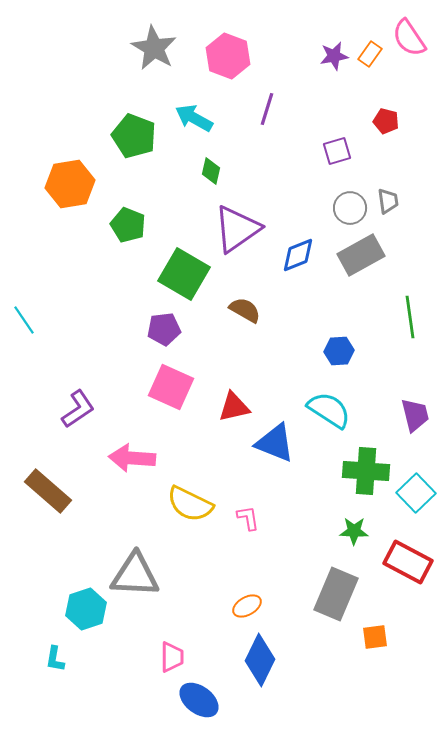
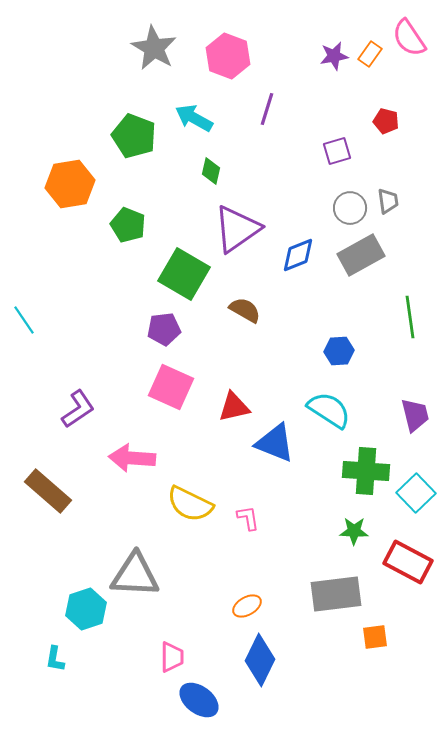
gray rectangle at (336, 594): rotated 60 degrees clockwise
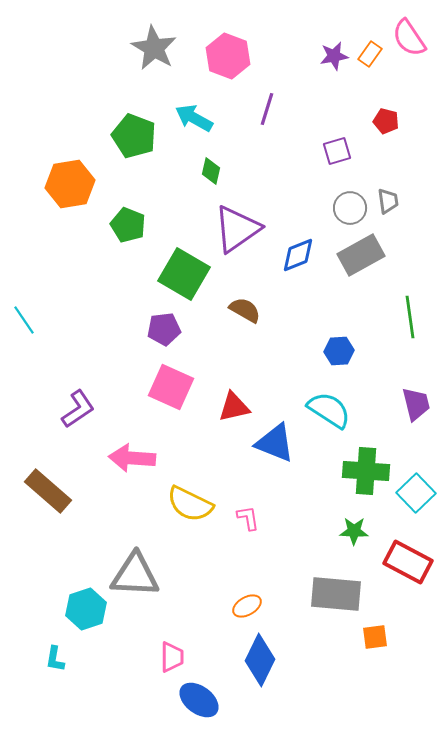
purple trapezoid at (415, 415): moved 1 px right, 11 px up
gray rectangle at (336, 594): rotated 12 degrees clockwise
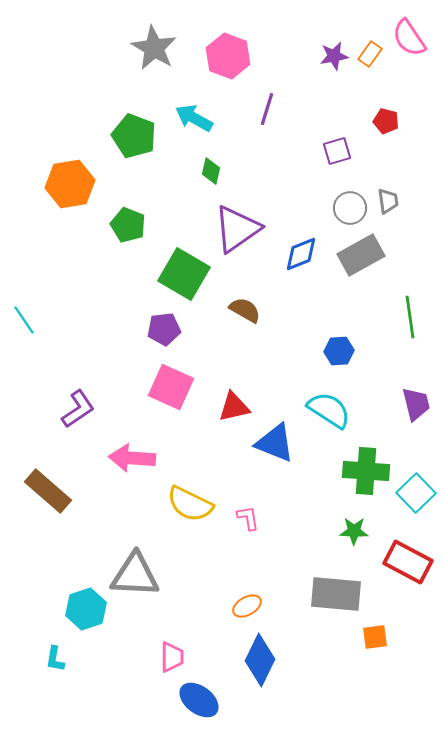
blue diamond at (298, 255): moved 3 px right, 1 px up
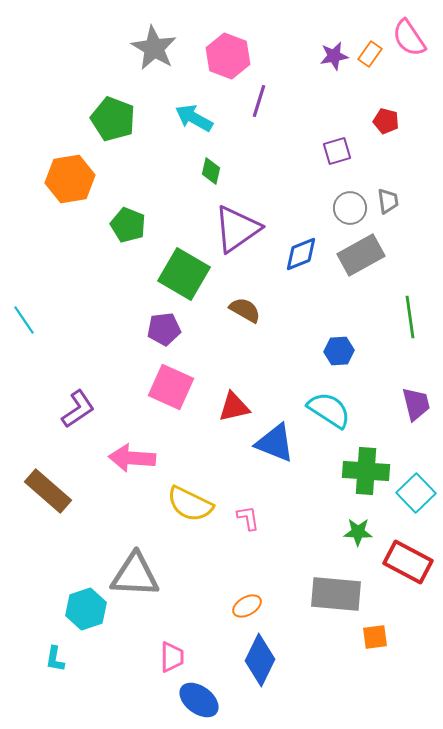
purple line at (267, 109): moved 8 px left, 8 px up
green pentagon at (134, 136): moved 21 px left, 17 px up
orange hexagon at (70, 184): moved 5 px up
green star at (354, 531): moved 4 px right, 1 px down
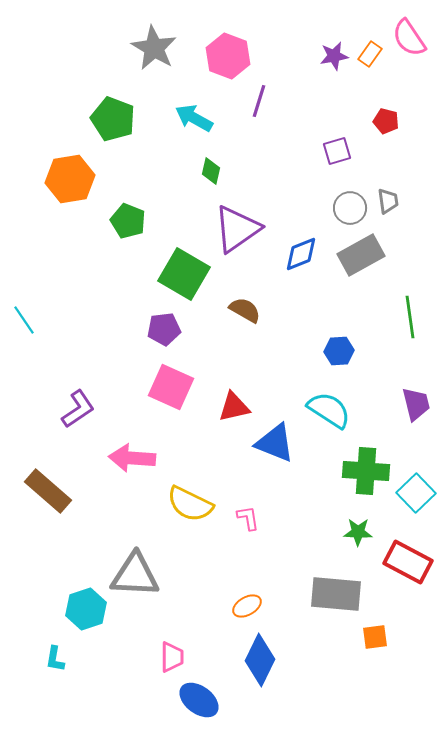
green pentagon at (128, 225): moved 4 px up
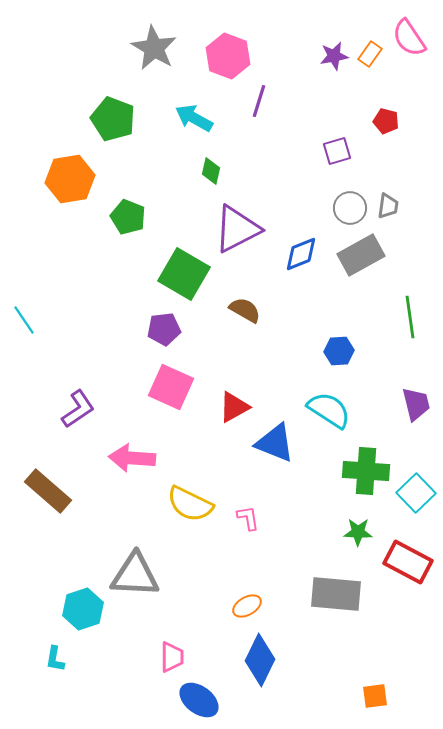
gray trapezoid at (388, 201): moved 5 px down; rotated 16 degrees clockwise
green pentagon at (128, 221): moved 4 px up
purple triangle at (237, 229): rotated 8 degrees clockwise
red triangle at (234, 407): rotated 16 degrees counterclockwise
cyan hexagon at (86, 609): moved 3 px left
orange square at (375, 637): moved 59 px down
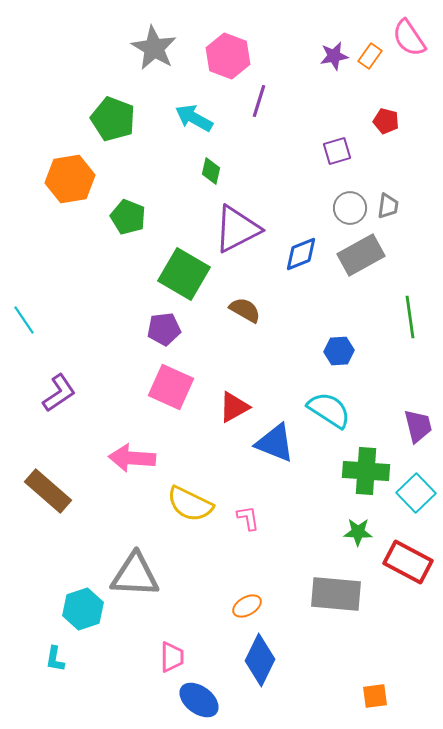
orange rectangle at (370, 54): moved 2 px down
purple trapezoid at (416, 404): moved 2 px right, 22 px down
purple L-shape at (78, 409): moved 19 px left, 16 px up
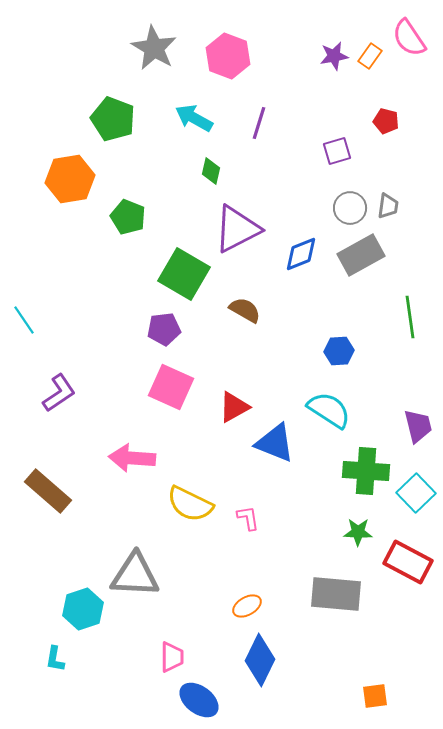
purple line at (259, 101): moved 22 px down
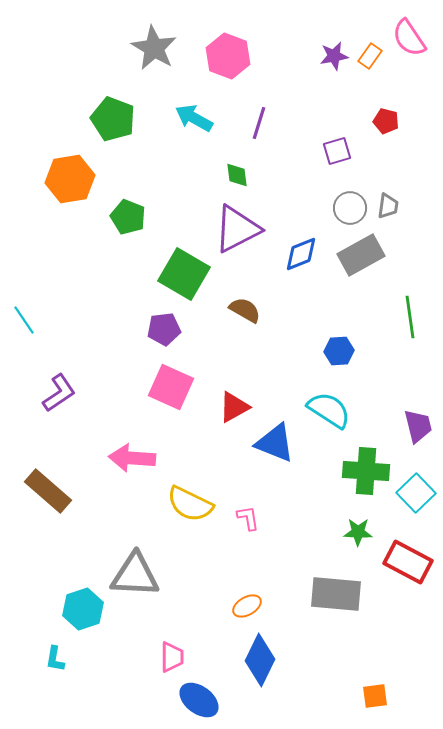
green diamond at (211, 171): moved 26 px right, 4 px down; rotated 20 degrees counterclockwise
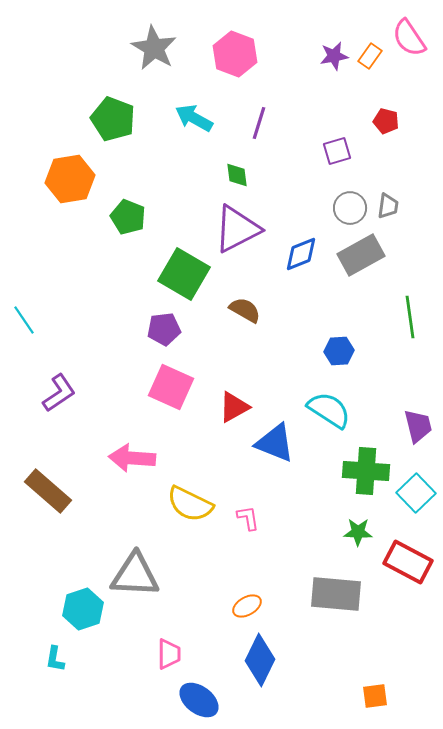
pink hexagon at (228, 56): moved 7 px right, 2 px up
pink trapezoid at (172, 657): moved 3 px left, 3 px up
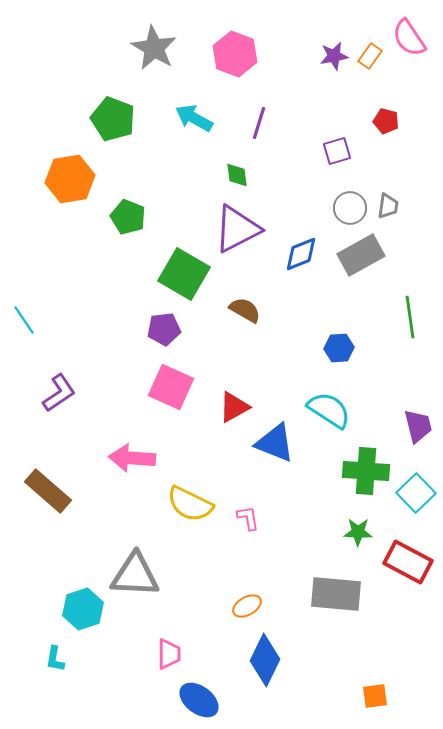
blue hexagon at (339, 351): moved 3 px up
blue diamond at (260, 660): moved 5 px right
